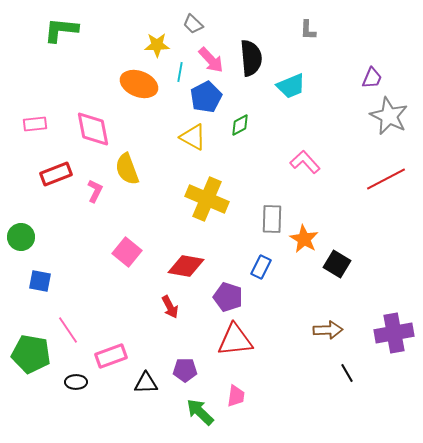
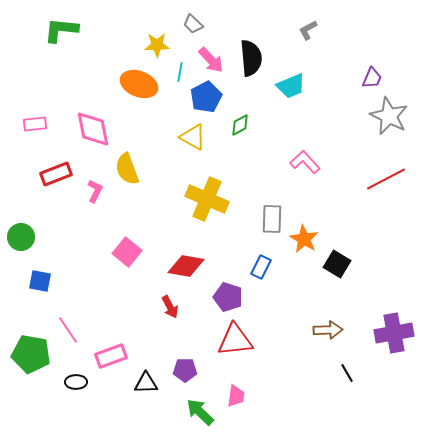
gray L-shape at (308, 30): rotated 60 degrees clockwise
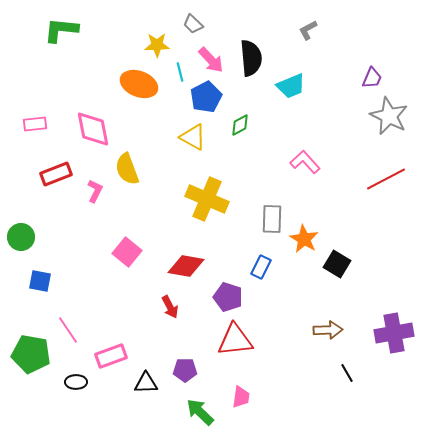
cyan line at (180, 72): rotated 24 degrees counterclockwise
pink trapezoid at (236, 396): moved 5 px right, 1 px down
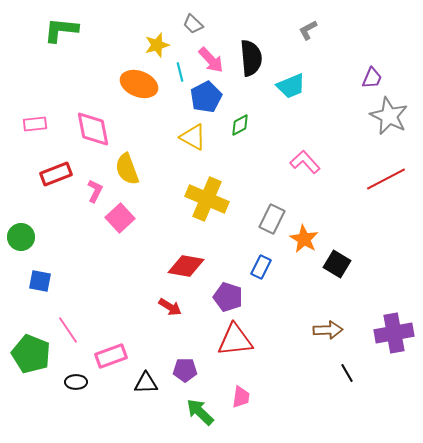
yellow star at (157, 45): rotated 15 degrees counterclockwise
gray rectangle at (272, 219): rotated 24 degrees clockwise
pink square at (127, 252): moved 7 px left, 34 px up; rotated 8 degrees clockwise
red arrow at (170, 307): rotated 30 degrees counterclockwise
green pentagon at (31, 354): rotated 12 degrees clockwise
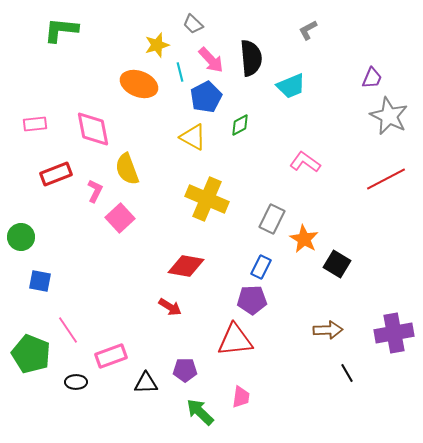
pink L-shape at (305, 162): rotated 12 degrees counterclockwise
purple pentagon at (228, 297): moved 24 px right, 3 px down; rotated 20 degrees counterclockwise
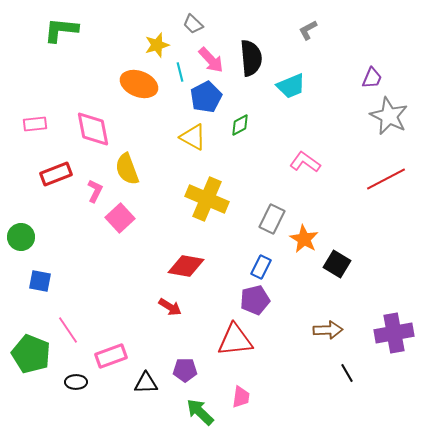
purple pentagon at (252, 300): moved 3 px right; rotated 12 degrees counterclockwise
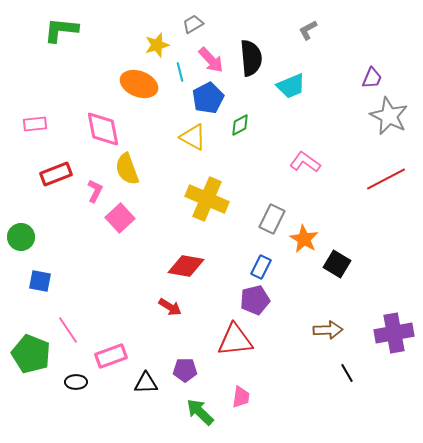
gray trapezoid at (193, 24): rotated 105 degrees clockwise
blue pentagon at (206, 97): moved 2 px right, 1 px down
pink diamond at (93, 129): moved 10 px right
